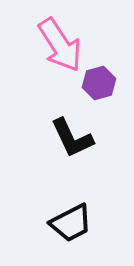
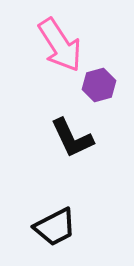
purple hexagon: moved 2 px down
black trapezoid: moved 16 px left, 4 px down
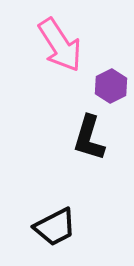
purple hexagon: moved 12 px right, 1 px down; rotated 12 degrees counterclockwise
black L-shape: moved 17 px right; rotated 42 degrees clockwise
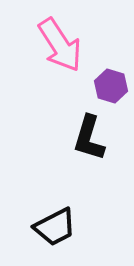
purple hexagon: rotated 16 degrees counterclockwise
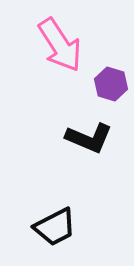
purple hexagon: moved 2 px up
black L-shape: rotated 84 degrees counterclockwise
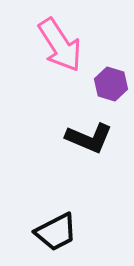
black trapezoid: moved 1 px right, 5 px down
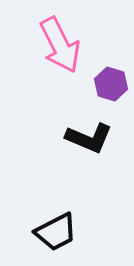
pink arrow: rotated 6 degrees clockwise
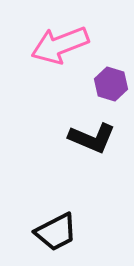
pink arrow: rotated 96 degrees clockwise
black L-shape: moved 3 px right
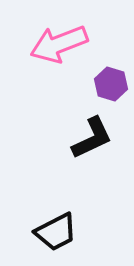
pink arrow: moved 1 px left, 1 px up
black L-shape: rotated 48 degrees counterclockwise
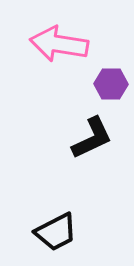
pink arrow: rotated 30 degrees clockwise
purple hexagon: rotated 16 degrees counterclockwise
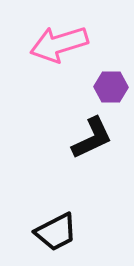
pink arrow: rotated 26 degrees counterclockwise
purple hexagon: moved 3 px down
